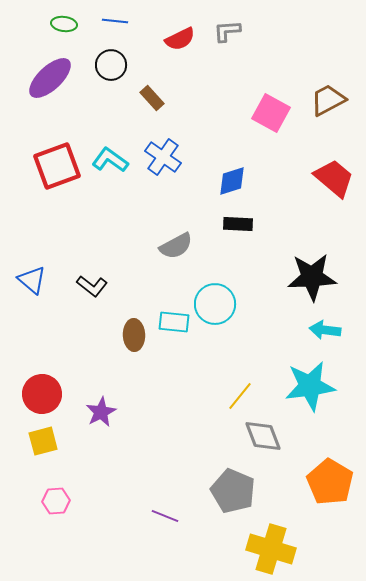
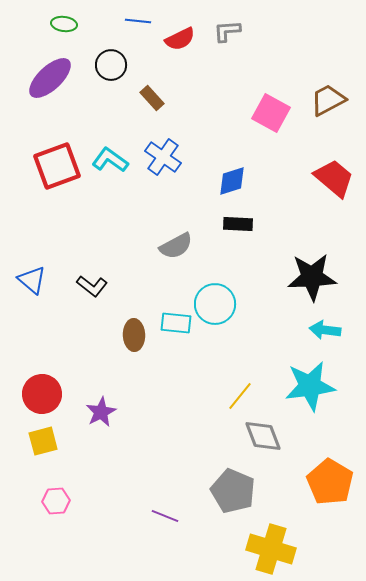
blue line: moved 23 px right
cyan rectangle: moved 2 px right, 1 px down
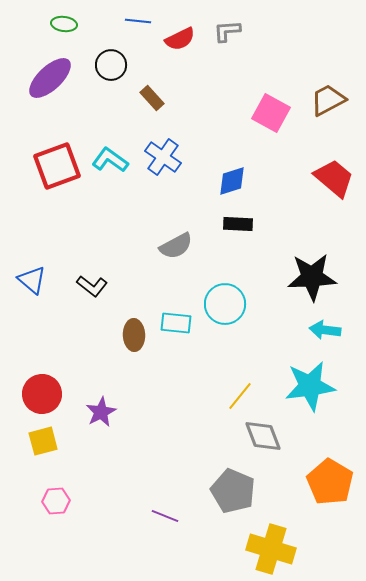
cyan circle: moved 10 px right
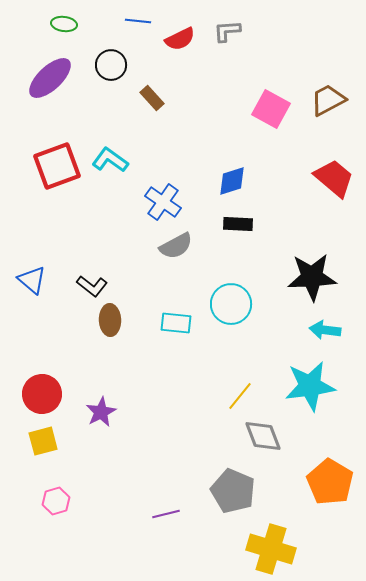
pink square: moved 4 px up
blue cross: moved 45 px down
cyan circle: moved 6 px right
brown ellipse: moved 24 px left, 15 px up
pink hexagon: rotated 12 degrees counterclockwise
purple line: moved 1 px right, 2 px up; rotated 36 degrees counterclockwise
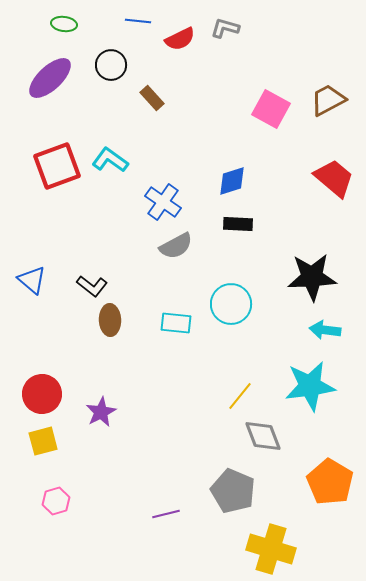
gray L-shape: moved 2 px left, 3 px up; rotated 20 degrees clockwise
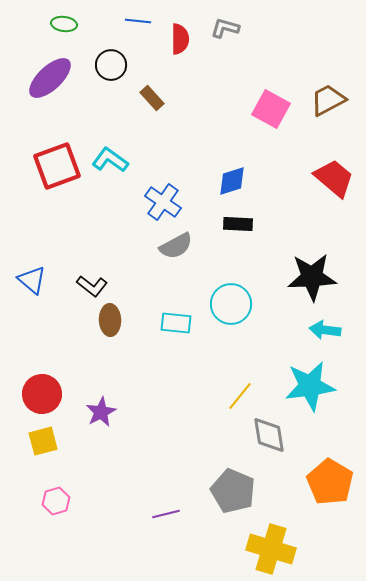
red semicircle: rotated 64 degrees counterclockwise
gray diamond: moved 6 px right, 1 px up; rotated 12 degrees clockwise
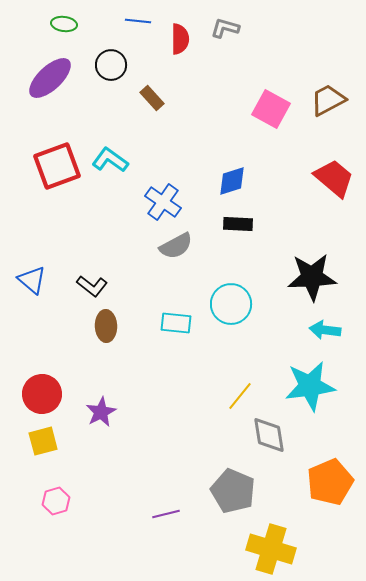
brown ellipse: moved 4 px left, 6 px down
orange pentagon: rotated 18 degrees clockwise
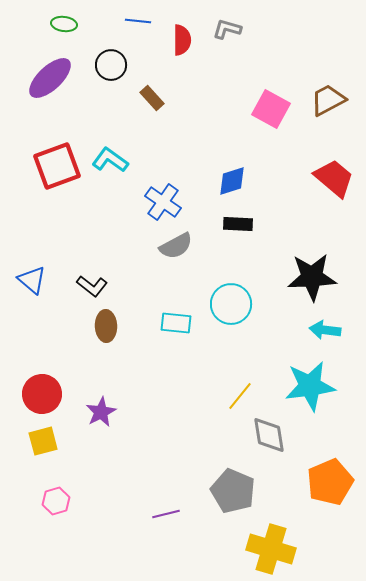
gray L-shape: moved 2 px right, 1 px down
red semicircle: moved 2 px right, 1 px down
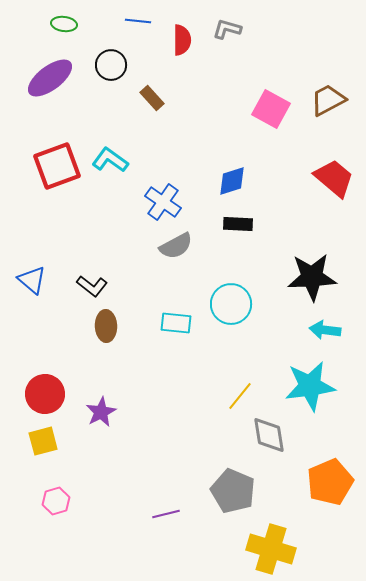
purple ellipse: rotated 6 degrees clockwise
red circle: moved 3 px right
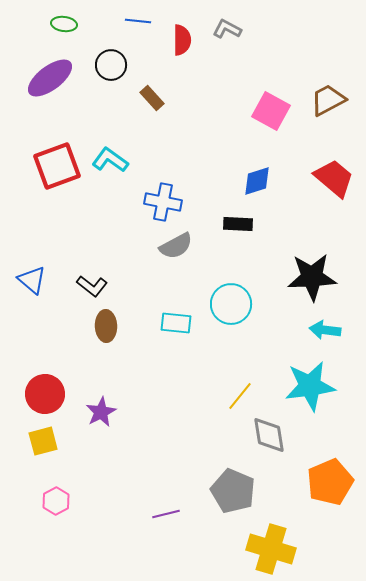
gray L-shape: rotated 12 degrees clockwise
pink square: moved 2 px down
blue diamond: moved 25 px right
blue cross: rotated 24 degrees counterclockwise
pink hexagon: rotated 12 degrees counterclockwise
